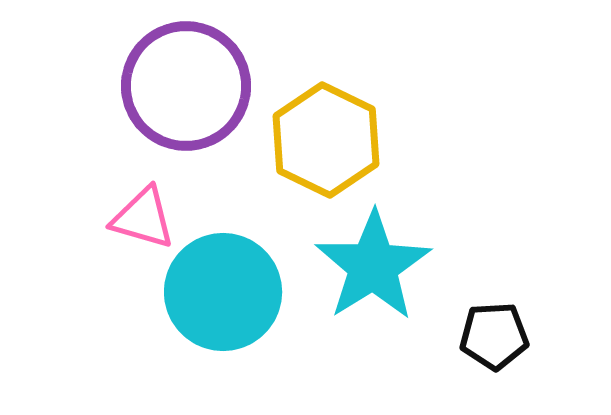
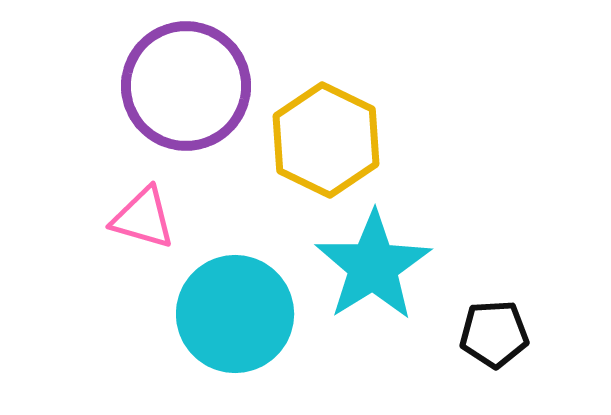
cyan circle: moved 12 px right, 22 px down
black pentagon: moved 2 px up
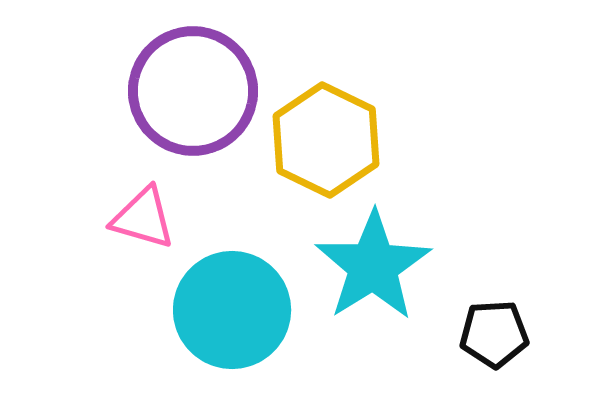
purple circle: moved 7 px right, 5 px down
cyan circle: moved 3 px left, 4 px up
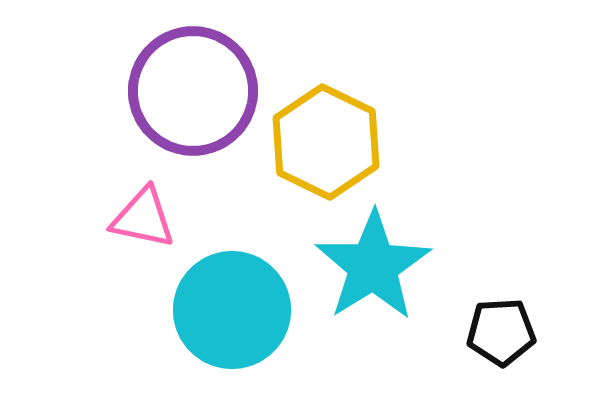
yellow hexagon: moved 2 px down
pink triangle: rotated 4 degrees counterclockwise
black pentagon: moved 7 px right, 2 px up
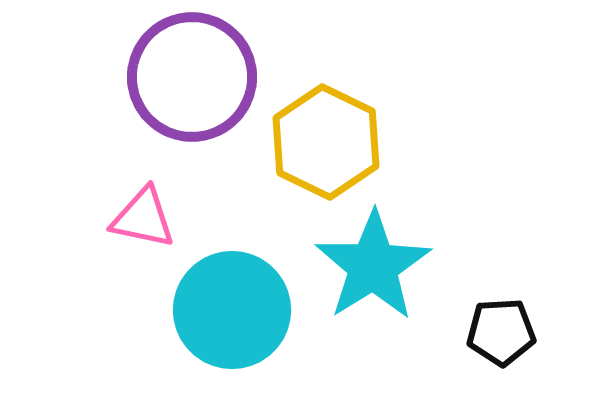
purple circle: moved 1 px left, 14 px up
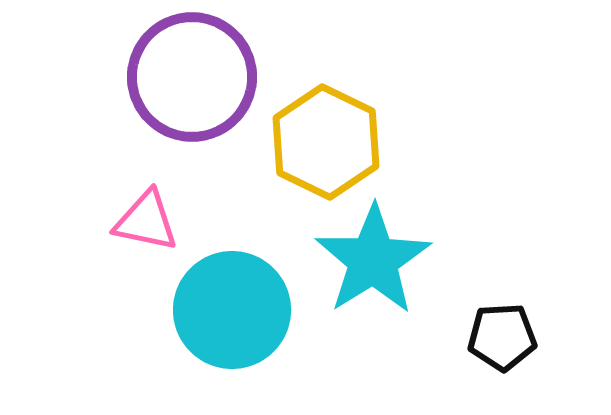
pink triangle: moved 3 px right, 3 px down
cyan star: moved 6 px up
black pentagon: moved 1 px right, 5 px down
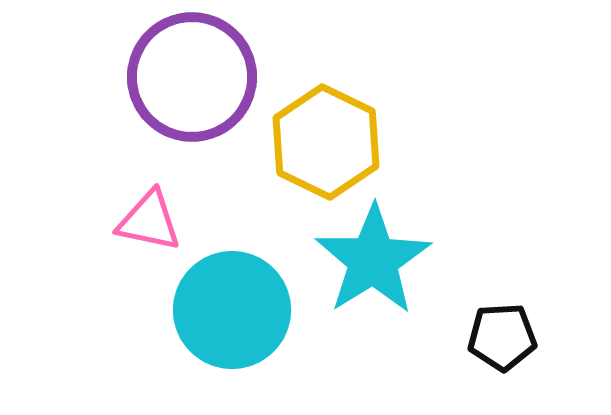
pink triangle: moved 3 px right
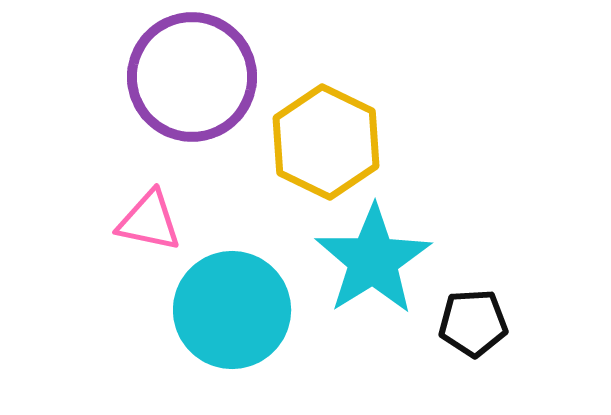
black pentagon: moved 29 px left, 14 px up
